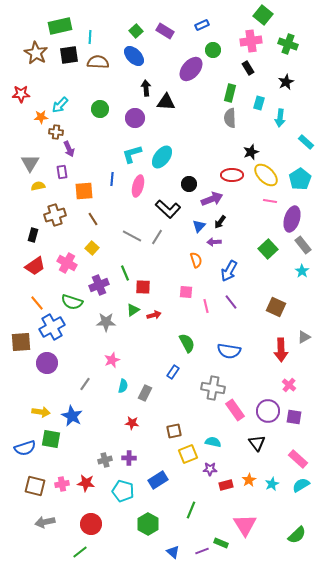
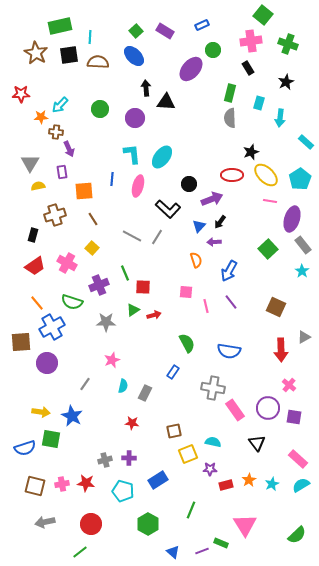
cyan L-shape at (132, 154): rotated 100 degrees clockwise
purple circle at (268, 411): moved 3 px up
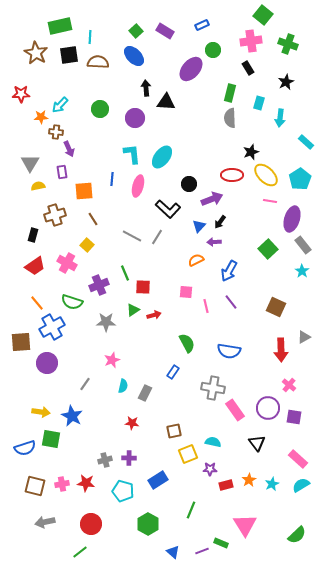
yellow square at (92, 248): moved 5 px left, 3 px up
orange semicircle at (196, 260): rotated 98 degrees counterclockwise
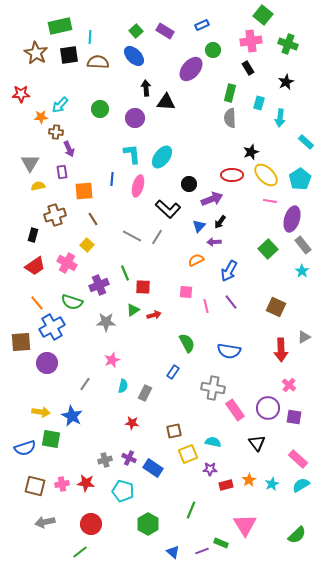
purple cross at (129, 458): rotated 24 degrees clockwise
blue rectangle at (158, 480): moved 5 px left, 12 px up; rotated 66 degrees clockwise
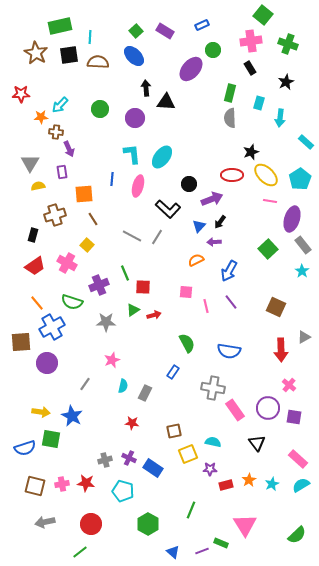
black rectangle at (248, 68): moved 2 px right
orange square at (84, 191): moved 3 px down
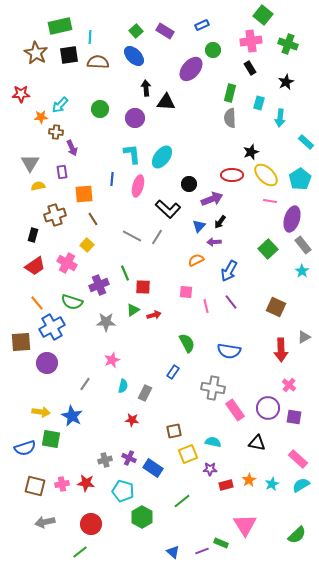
purple arrow at (69, 149): moved 3 px right, 1 px up
red star at (132, 423): moved 3 px up
black triangle at (257, 443): rotated 42 degrees counterclockwise
green line at (191, 510): moved 9 px left, 9 px up; rotated 30 degrees clockwise
green hexagon at (148, 524): moved 6 px left, 7 px up
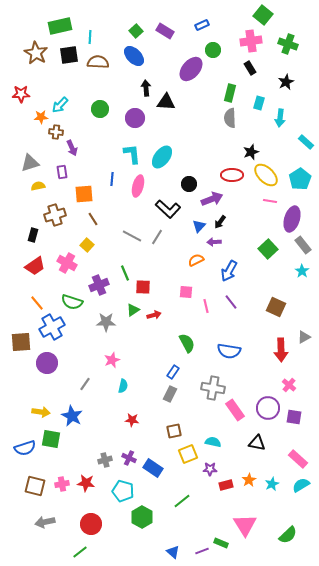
gray triangle at (30, 163): rotated 42 degrees clockwise
gray rectangle at (145, 393): moved 25 px right, 1 px down
green semicircle at (297, 535): moved 9 px left
